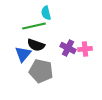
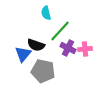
green line: moved 26 px right, 5 px down; rotated 35 degrees counterclockwise
gray pentagon: moved 2 px right
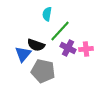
cyan semicircle: moved 1 px right, 1 px down; rotated 24 degrees clockwise
pink cross: moved 1 px right
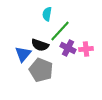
black semicircle: moved 4 px right
gray pentagon: moved 2 px left, 1 px up; rotated 10 degrees clockwise
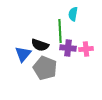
cyan semicircle: moved 26 px right
green line: rotated 45 degrees counterclockwise
purple cross: rotated 21 degrees counterclockwise
gray pentagon: moved 4 px right, 2 px up
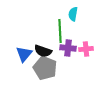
black semicircle: moved 3 px right, 6 px down
blue triangle: moved 1 px right
